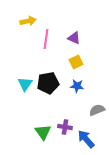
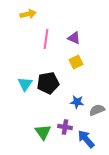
yellow arrow: moved 7 px up
blue star: moved 16 px down
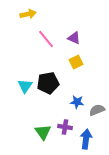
pink line: rotated 48 degrees counterclockwise
cyan triangle: moved 2 px down
blue arrow: rotated 48 degrees clockwise
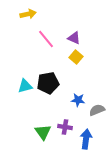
yellow square: moved 5 px up; rotated 24 degrees counterclockwise
cyan triangle: rotated 42 degrees clockwise
blue star: moved 1 px right, 2 px up
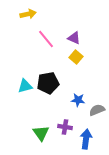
green triangle: moved 2 px left, 1 px down
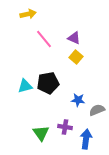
pink line: moved 2 px left
